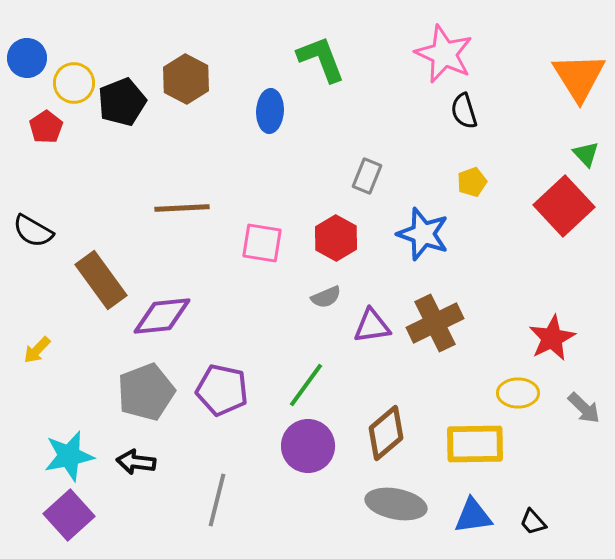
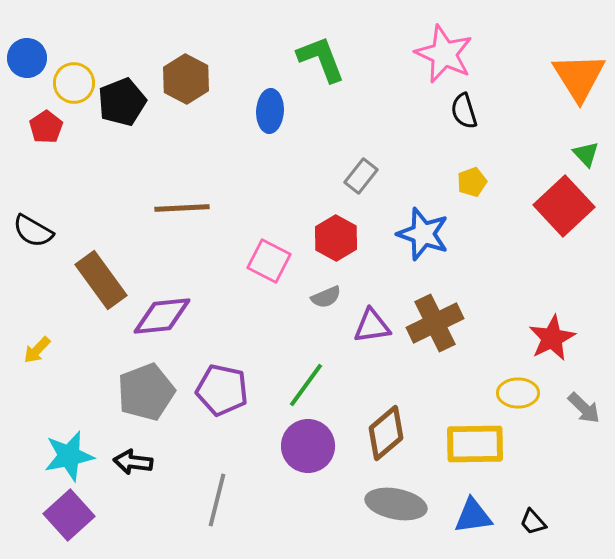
gray rectangle at (367, 176): moved 6 px left; rotated 16 degrees clockwise
pink square at (262, 243): moved 7 px right, 18 px down; rotated 18 degrees clockwise
black arrow at (136, 462): moved 3 px left
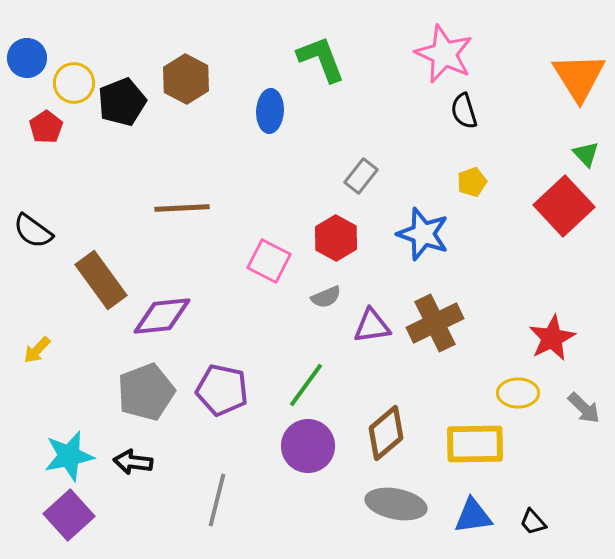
black semicircle at (33, 231): rotated 6 degrees clockwise
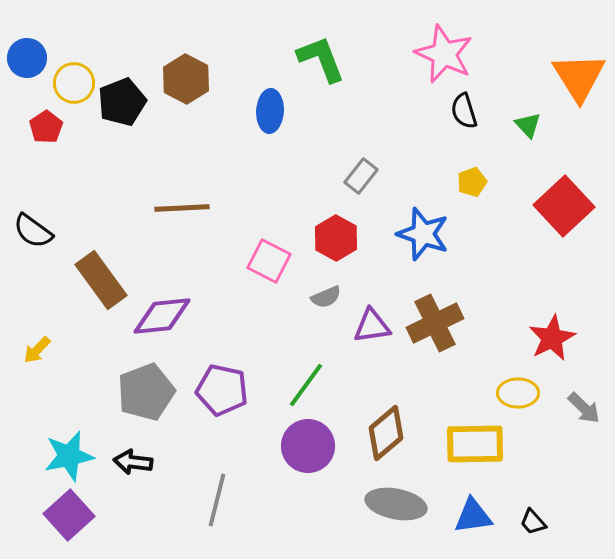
green triangle at (586, 154): moved 58 px left, 29 px up
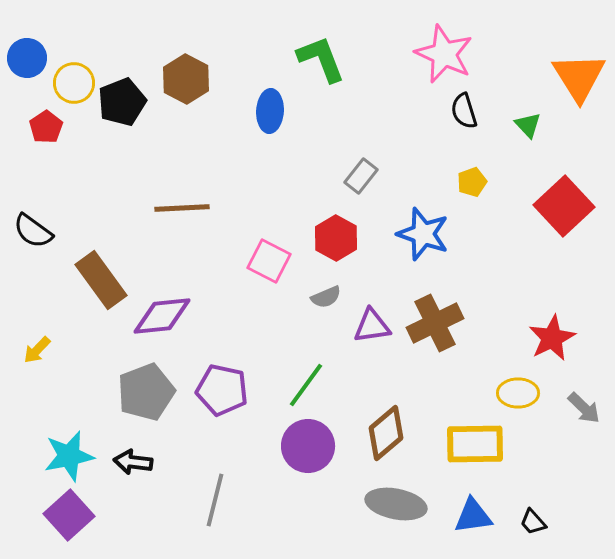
gray line at (217, 500): moved 2 px left
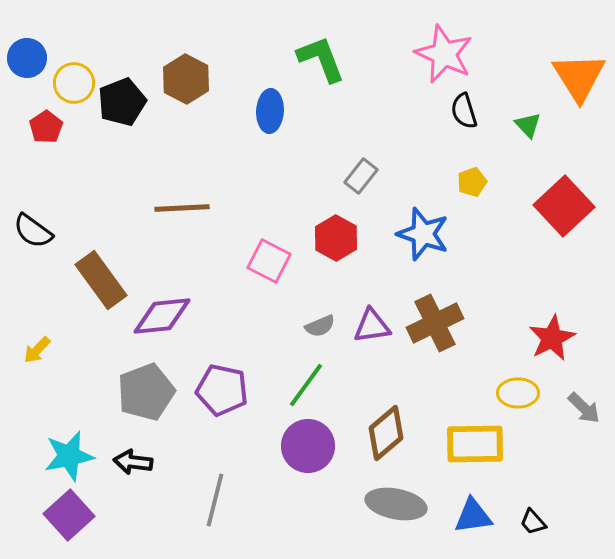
gray semicircle at (326, 297): moved 6 px left, 29 px down
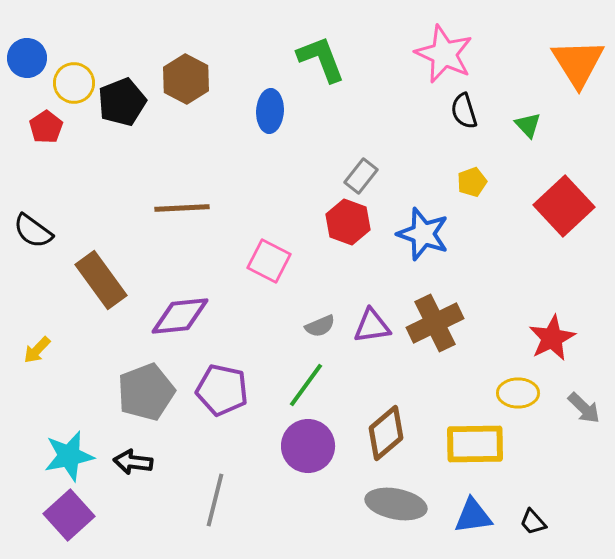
orange triangle at (579, 77): moved 1 px left, 14 px up
red hexagon at (336, 238): moved 12 px right, 16 px up; rotated 9 degrees counterclockwise
purple diamond at (162, 316): moved 18 px right
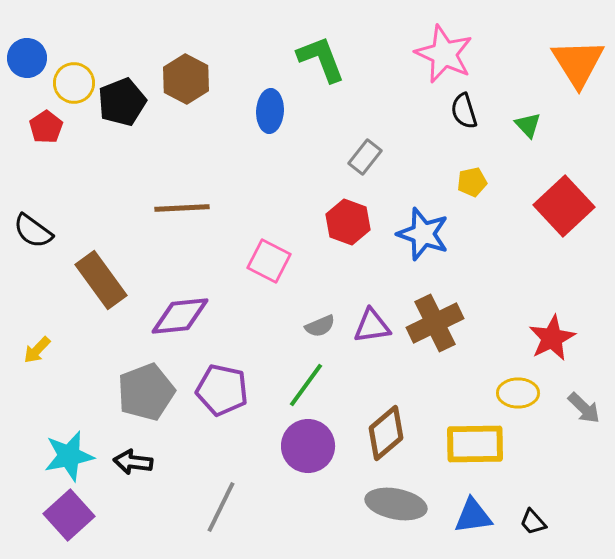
gray rectangle at (361, 176): moved 4 px right, 19 px up
yellow pentagon at (472, 182): rotated 8 degrees clockwise
gray line at (215, 500): moved 6 px right, 7 px down; rotated 12 degrees clockwise
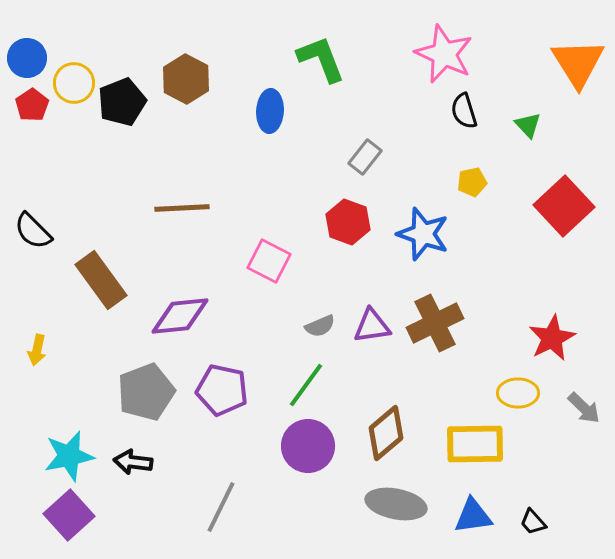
red pentagon at (46, 127): moved 14 px left, 22 px up
black semicircle at (33, 231): rotated 9 degrees clockwise
yellow arrow at (37, 350): rotated 32 degrees counterclockwise
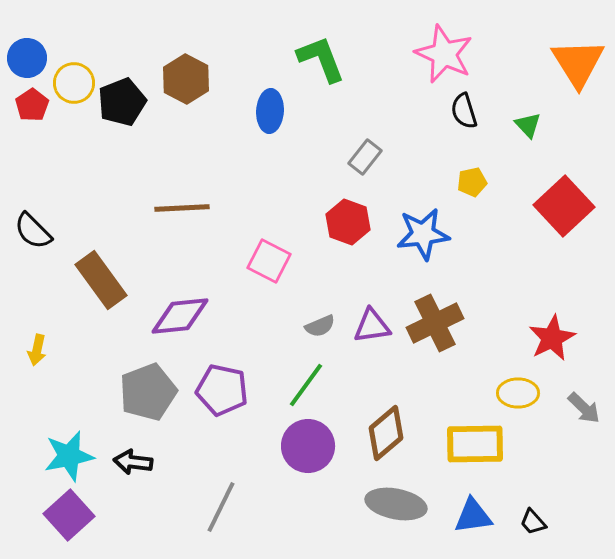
blue star at (423, 234): rotated 26 degrees counterclockwise
gray pentagon at (146, 392): moved 2 px right
